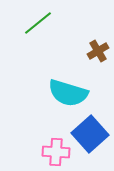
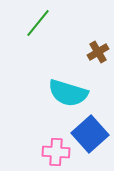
green line: rotated 12 degrees counterclockwise
brown cross: moved 1 px down
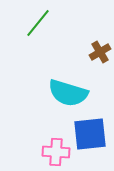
brown cross: moved 2 px right
blue square: rotated 36 degrees clockwise
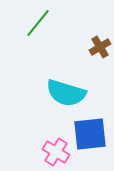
brown cross: moved 5 px up
cyan semicircle: moved 2 px left
pink cross: rotated 28 degrees clockwise
